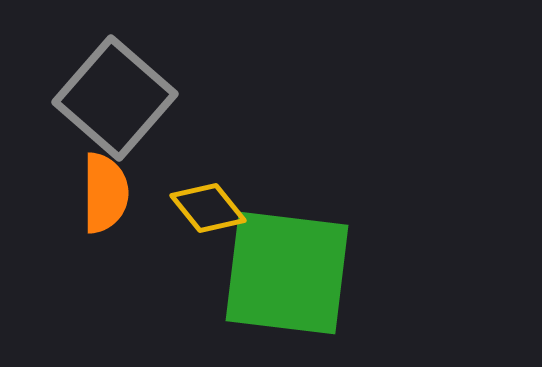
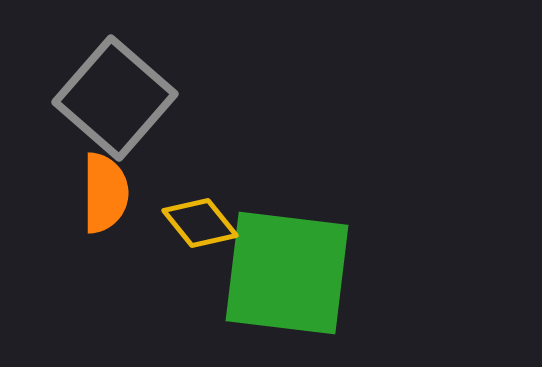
yellow diamond: moved 8 px left, 15 px down
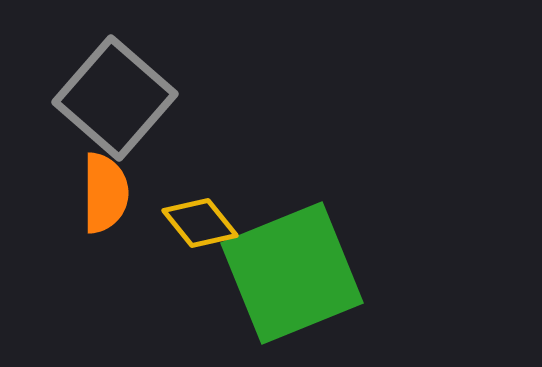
green square: moved 5 px right; rotated 29 degrees counterclockwise
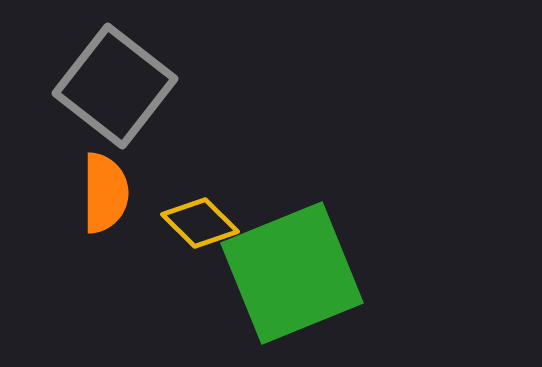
gray square: moved 12 px up; rotated 3 degrees counterclockwise
yellow diamond: rotated 6 degrees counterclockwise
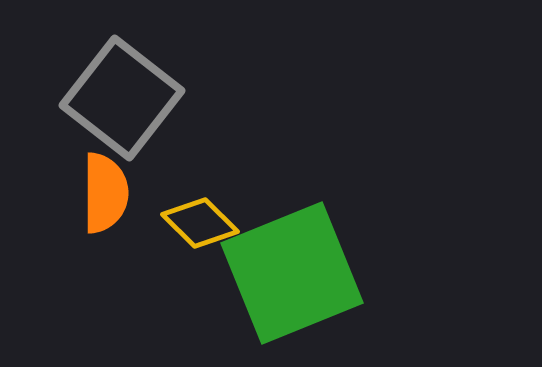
gray square: moved 7 px right, 12 px down
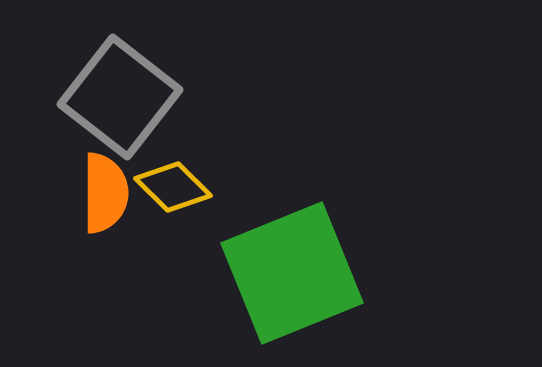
gray square: moved 2 px left, 1 px up
yellow diamond: moved 27 px left, 36 px up
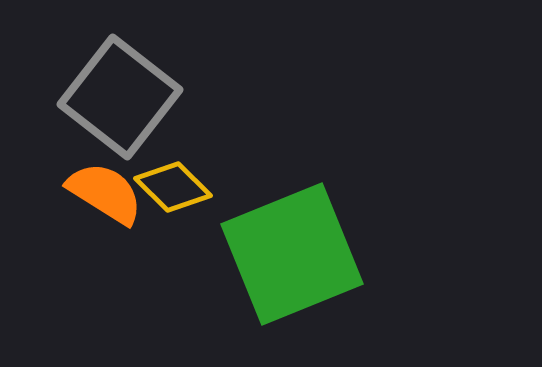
orange semicircle: rotated 58 degrees counterclockwise
green square: moved 19 px up
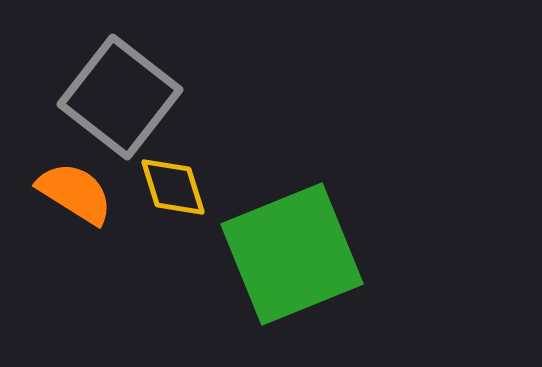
yellow diamond: rotated 28 degrees clockwise
orange semicircle: moved 30 px left
